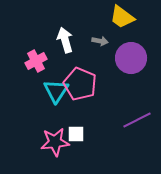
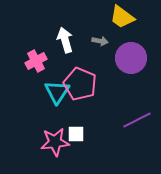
cyan triangle: moved 1 px right, 1 px down
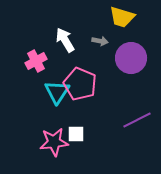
yellow trapezoid: rotated 20 degrees counterclockwise
white arrow: rotated 15 degrees counterclockwise
pink star: moved 1 px left
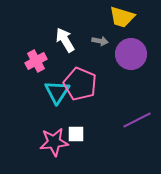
purple circle: moved 4 px up
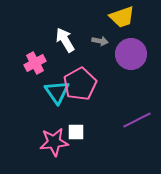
yellow trapezoid: rotated 36 degrees counterclockwise
pink cross: moved 1 px left, 2 px down
pink pentagon: rotated 20 degrees clockwise
cyan triangle: rotated 8 degrees counterclockwise
white square: moved 2 px up
